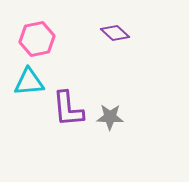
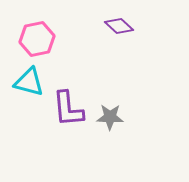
purple diamond: moved 4 px right, 7 px up
cyan triangle: rotated 20 degrees clockwise
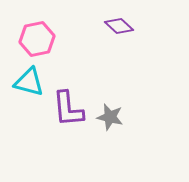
gray star: rotated 12 degrees clockwise
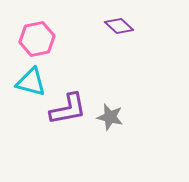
cyan triangle: moved 2 px right
purple L-shape: rotated 96 degrees counterclockwise
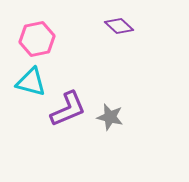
purple L-shape: rotated 12 degrees counterclockwise
